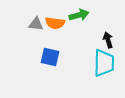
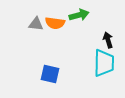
blue square: moved 17 px down
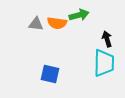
orange semicircle: moved 2 px right
black arrow: moved 1 px left, 1 px up
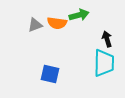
gray triangle: moved 1 px left, 1 px down; rotated 28 degrees counterclockwise
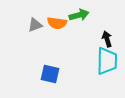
cyan trapezoid: moved 3 px right, 2 px up
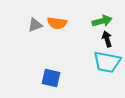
green arrow: moved 23 px right, 6 px down
cyan trapezoid: moved 1 px down; rotated 100 degrees clockwise
blue square: moved 1 px right, 4 px down
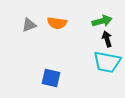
gray triangle: moved 6 px left
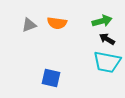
black arrow: rotated 42 degrees counterclockwise
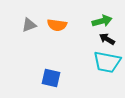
orange semicircle: moved 2 px down
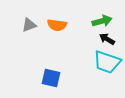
cyan trapezoid: rotated 8 degrees clockwise
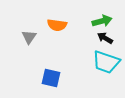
gray triangle: moved 12 px down; rotated 35 degrees counterclockwise
black arrow: moved 2 px left, 1 px up
cyan trapezoid: moved 1 px left
